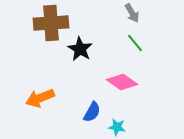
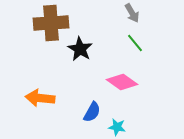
orange arrow: rotated 28 degrees clockwise
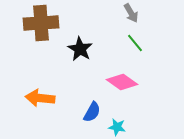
gray arrow: moved 1 px left
brown cross: moved 10 px left
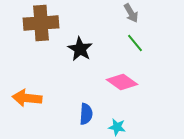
orange arrow: moved 13 px left
blue semicircle: moved 6 px left, 2 px down; rotated 25 degrees counterclockwise
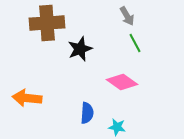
gray arrow: moved 4 px left, 3 px down
brown cross: moved 6 px right
green line: rotated 12 degrees clockwise
black star: rotated 20 degrees clockwise
blue semicircle: moved 1 px right, 1 px up
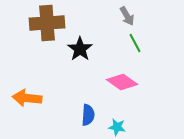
black star: rotated 15 degrees counterclockwise
blue semicircle: moved 1 px right, 2 px down
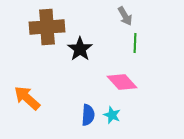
gray arrow: moved 2 px left
brown cross: moved 4 px down
green line: rotated 30 degrees clockwise
pink diamond: rotated 12 degrees clockwise
orange arrow: rotated 36 degrees clockwise
cyan star: moved 5 px left, 12 px up; rotated 12 degrees clockwise
